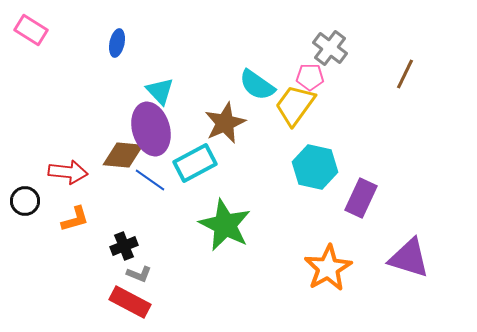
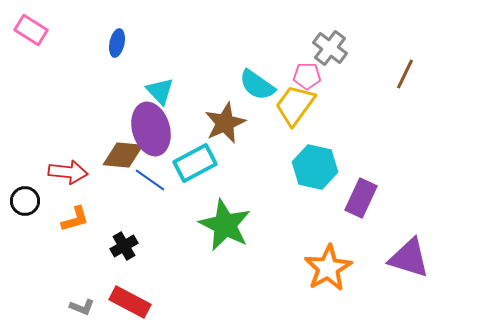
pink pentagon: moved 3 px left, 1 px up
black cross: rotated 8 degrees counterclockwise
gray L-shape: moved 57 px left, 33 px down
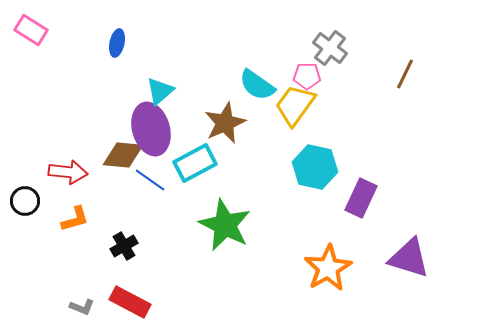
cyan triangle: rotated 32 degrees clockwise
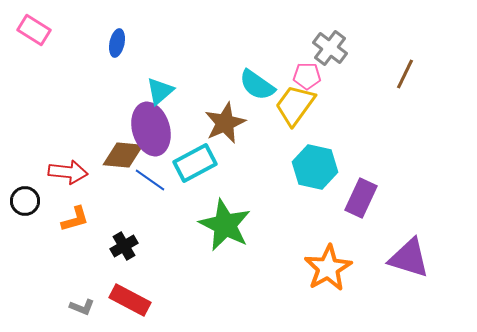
pink rectangle: moved 3 px right
red rectangle: moved 2 px up
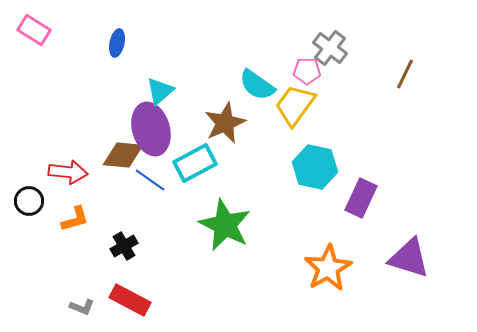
pink pentagon: moved 5 px up
black circle: moved 4 px right
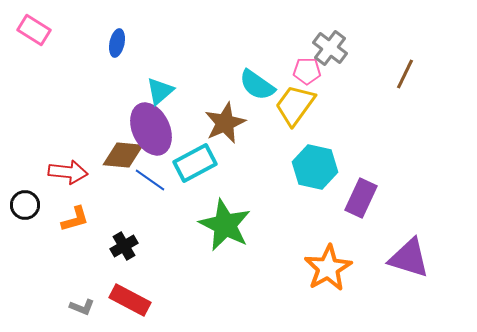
purple ellipse: rotated 9 degrees counterclockwise
black circle: moved 4 px left, 4 px down
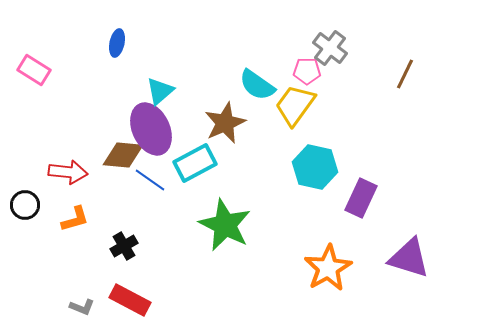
pink rectangle: moved 40 px down
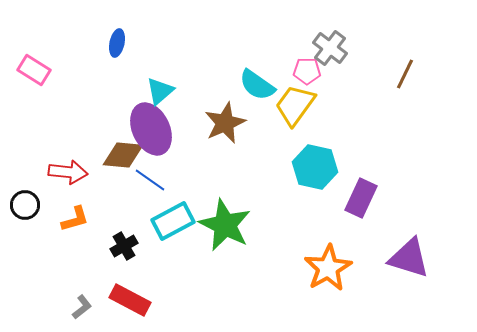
cyan rectangle: moved 22 px left, 58 px down
gray L-shape: rotated 60 degrees counterclockwise
